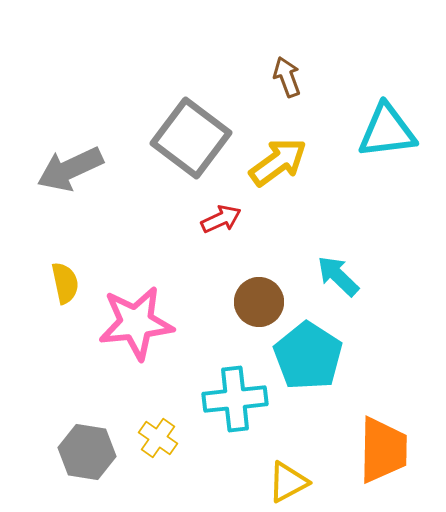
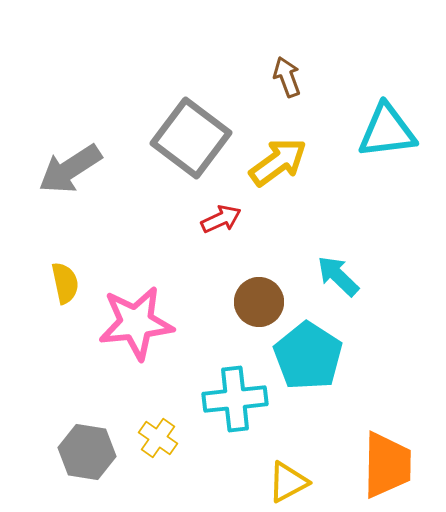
gray arrow: rotated 8 degrees counterclockwise
orange trapezoid: moved 4 px right, 15 px down
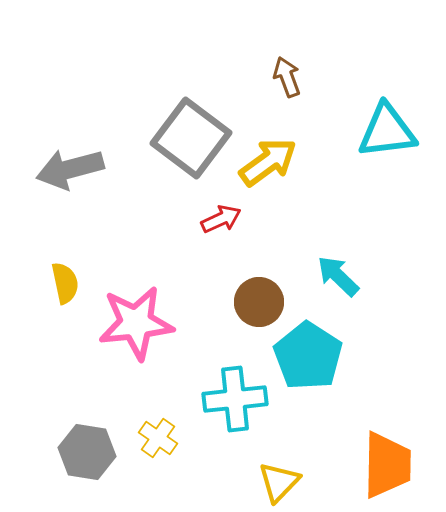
yellow arrow: moved 10 px left
gray arrow: rotated 18 degrees clockwise
yellow triangle: moved 9 px left; rotated 18 degrees counterclockwise
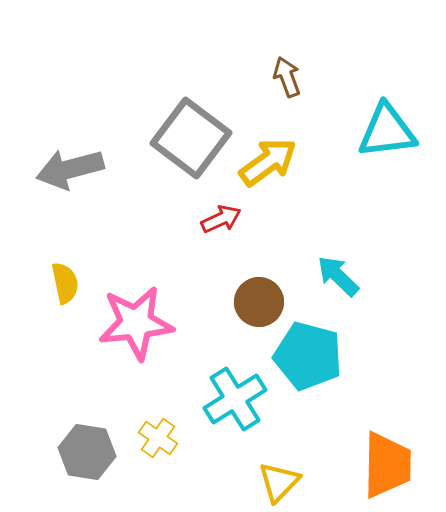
cyan pentagon: rotated 18 degrees counterclockwise
cyan cross: rotated 26 degrees counterclockwise
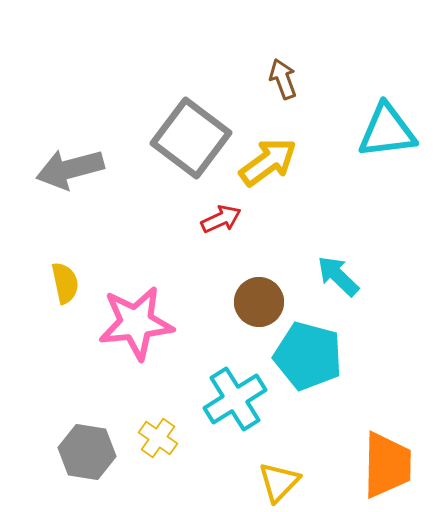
brown arrow: moved 4 px left, 2 px down
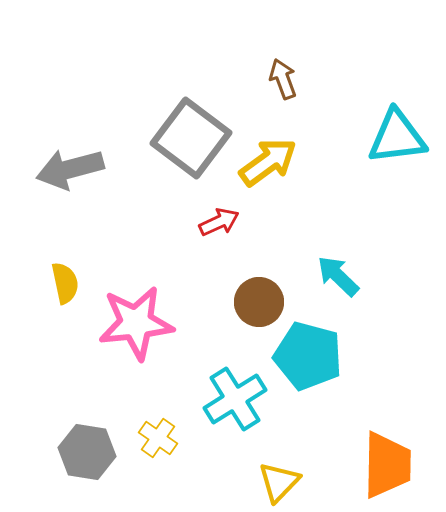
cyan triangle: moved 10 px right, 6 px down
red arrow: moved 2 px left, 3 px down
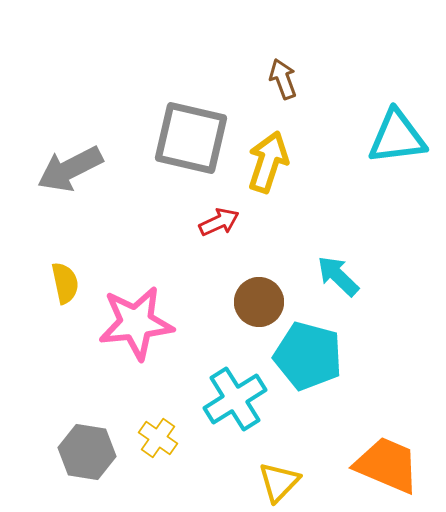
gray square: rotated 24 degrees counterclockwise
yellow arrow: rotated 36 degrees counterclockwise
gray arrow: rotated 12 degrees counterclockwise
orange trapezoid: rotated 68 degrees counterclockwise
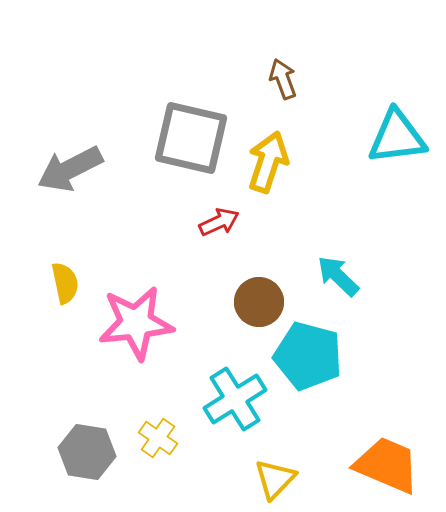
yellow triangle: moved 4 px left, 3 px up
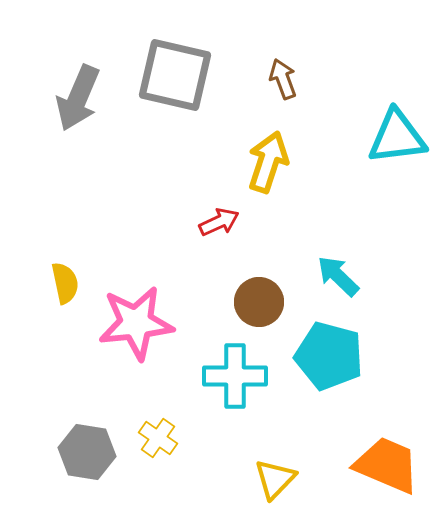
gray square: moved 16 px left, 63 px up
gray arrow: moved 8 px right, 71 px up; rotated 40 degrees counterclockwise
cyan pentagon: moved 21 px right
cyan cross: moved 23 px up; rotated 32 degrees clockwise
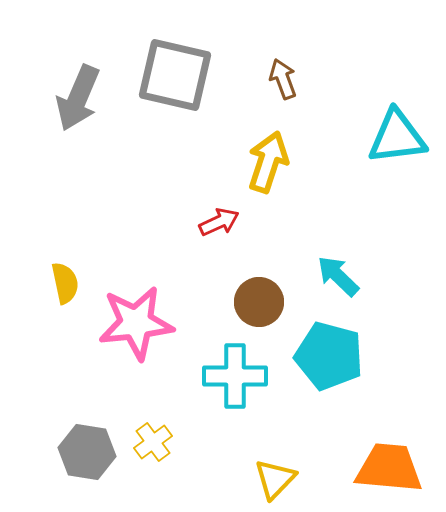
yellow cross: moved 5 px left, 4 px down; rotated 18 degrees clockwise
orange trapezoid: moved 2 px right, 3 px down; rotated 18 degrees counterclockwise
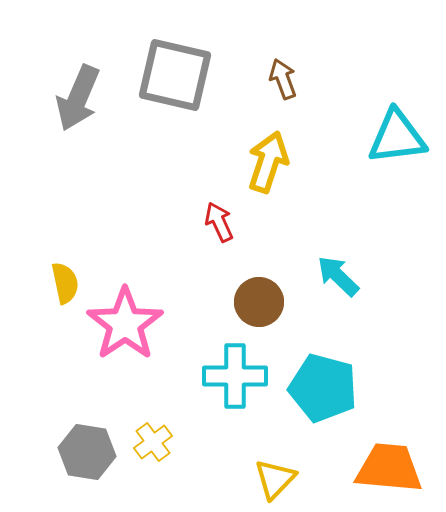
red arrow: rotated 90 degrees counterclockwise
pink star: moved 11 px left, 1 px down; rotated 28 degrees counterclockwise
cyan pentagon: moved 6 px left, 32 px down
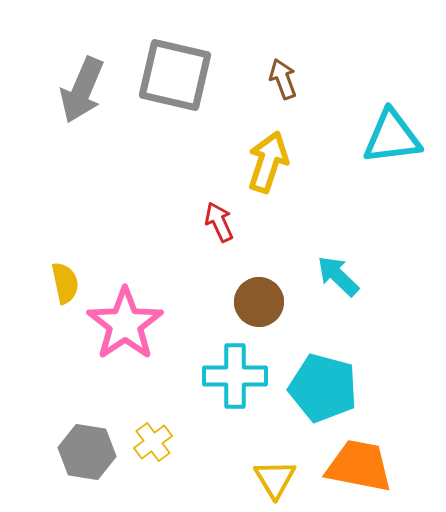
gray arrow: moved 4 px right, 8 px up
cyan triangle: moved 5 px left
orange trapezoid: moved 30 px left, 2 px up; rotated 6 degrees clockwise
yellow triangle: rotated 15 degrees counterclockwise
